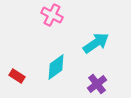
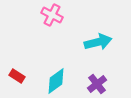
cyan arrow: moved 2 px right, 1 px up; rotated 20 degrees clockwise
cyan diamond: moved 14 px down
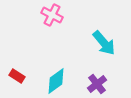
cyan arrow: moved 6 px right, 1 px down; rotated 64 degrees clockwise
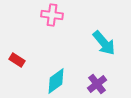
pink cross: rotated 20 degrees counterclockwise
red rectangle: moved 16 px up
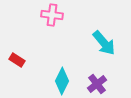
cyan diamond: moved 6 px right; rotated 28 degrees counterclockwise
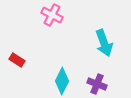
pink cross: rotated 20 degrees clockwise
cyan arrow: rotated 20 degrees clockwise
purple cross: rotated 30 degrees counterclockwise
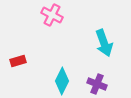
red rectangle: moved 1 px right, 1 px down; rotated 49 degrees counterclockwise
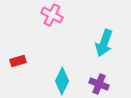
cyan arrow: rotated 40 degrees clockwise
purple cross: moved 2 px right
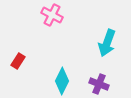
cyan arrow: moved 3 px right
red rectangle: rotated 42 degrees counterclockwise
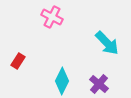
pink cross: moved 2 px down
cyan arrow: rotated 64 degrees counterclockwise
purple cross: rotated 18 degrees clockwise
